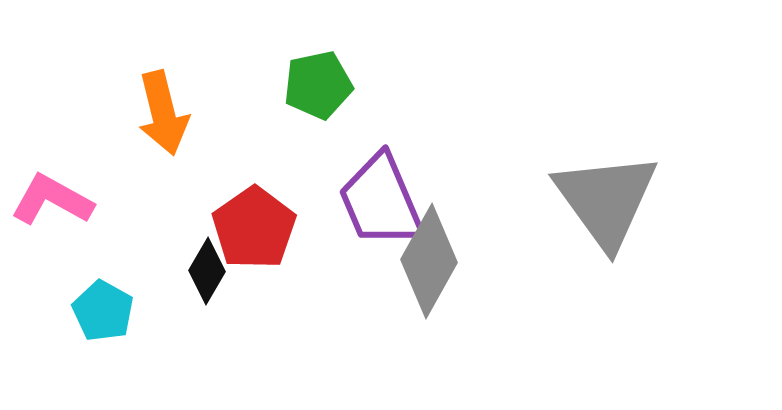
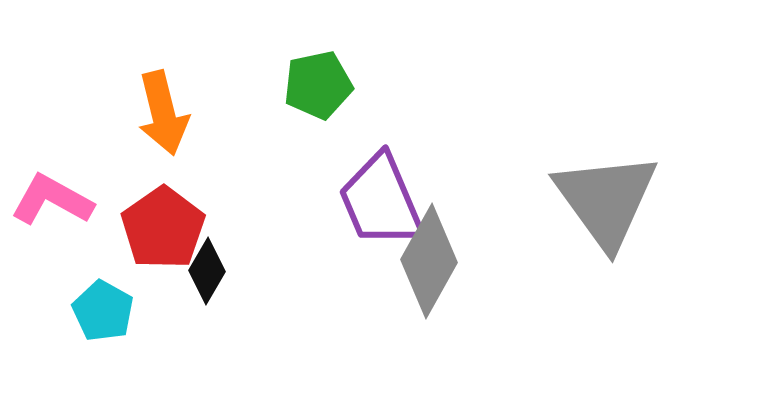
red pentagon: moved 91 px left
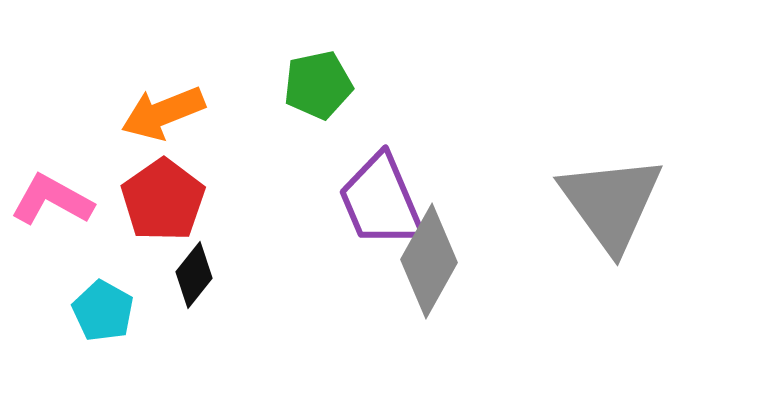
orange arrow: rotated 82 degrees clockwise
gray triangle: moved 5 px right, 3 px down
red pentagon: moved 28 px up
black diamond: moved 13 px left, 4 px down; rotated 8 degrees clockwise
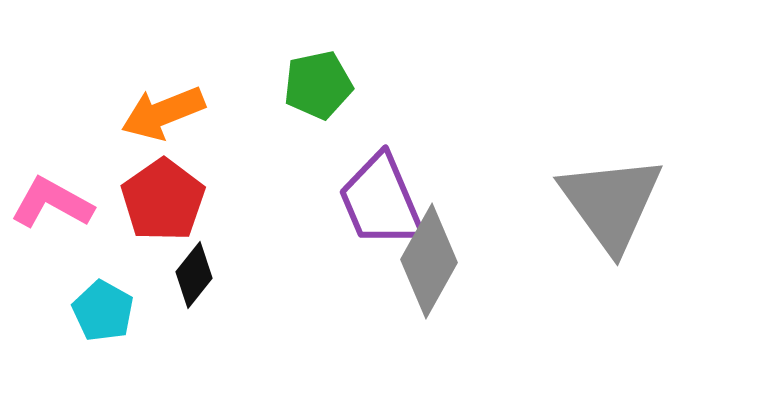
pink L-shape: moved 3 px down
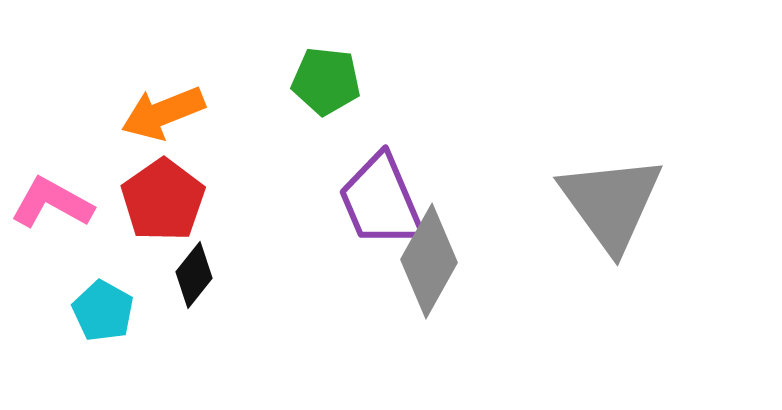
green pentagon: moved 8 px right, 4 px up; rotated 18 degrees clockwise
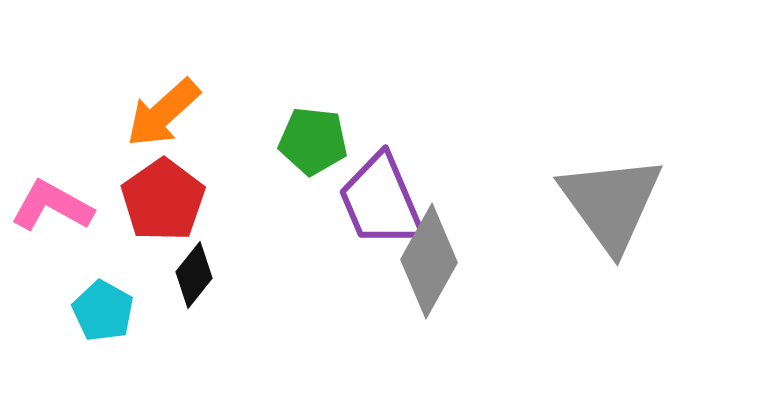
green pentagon: moved 13 px left, 60 px down
orange arrow: rotated 20 degrees counterclockwise
pink L-shape: moved 3 px down
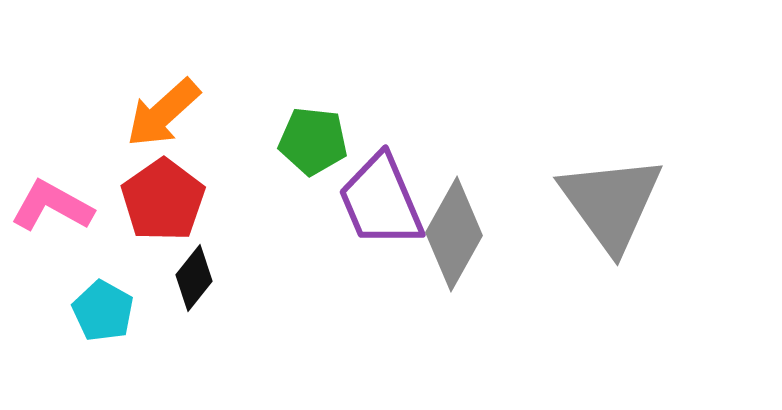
gray diamond: moved 25 px right, 27 px up
black diamond: moved 3 px down
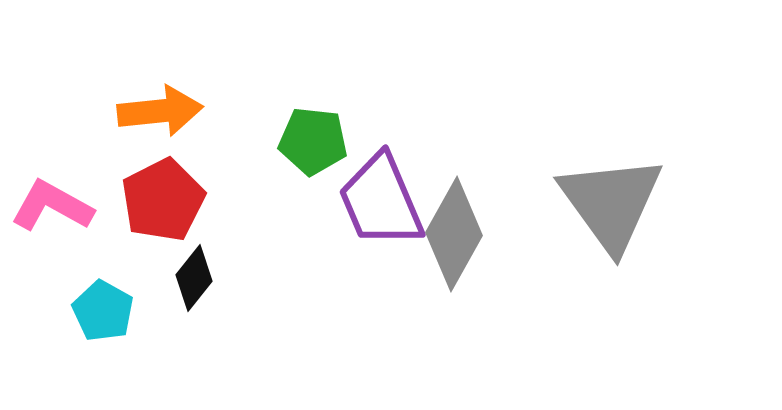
orange arrow: moved 3 px left, 2 px up; rotated 144 degrees counterclockwise
red pentagon: rotated 8 degrees clockwise
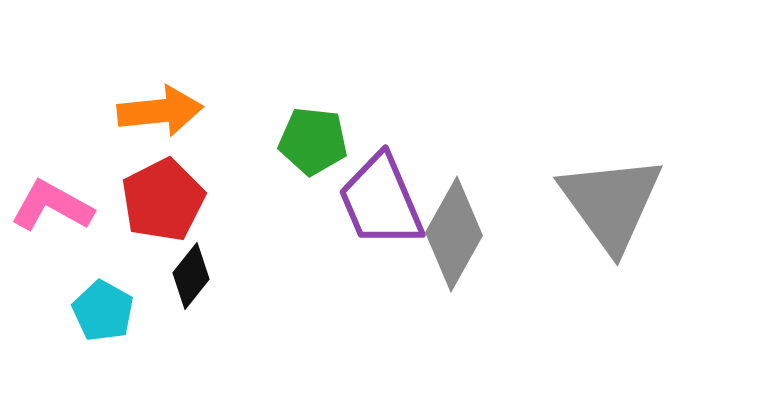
black diamond: moved 3 px left, 2 px up
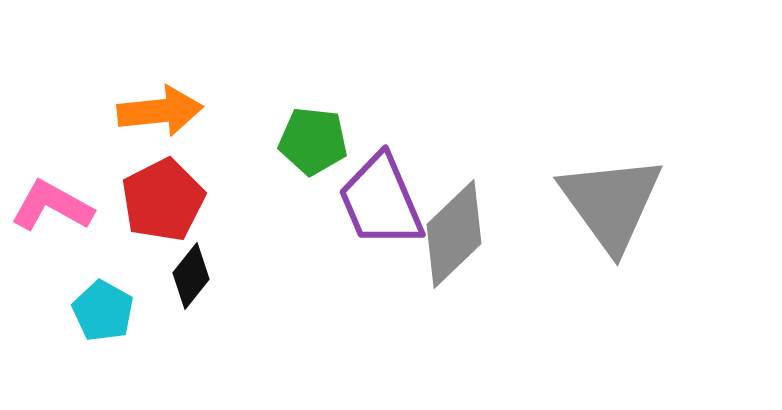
gray diamond: rotated 17 degrees clockwise
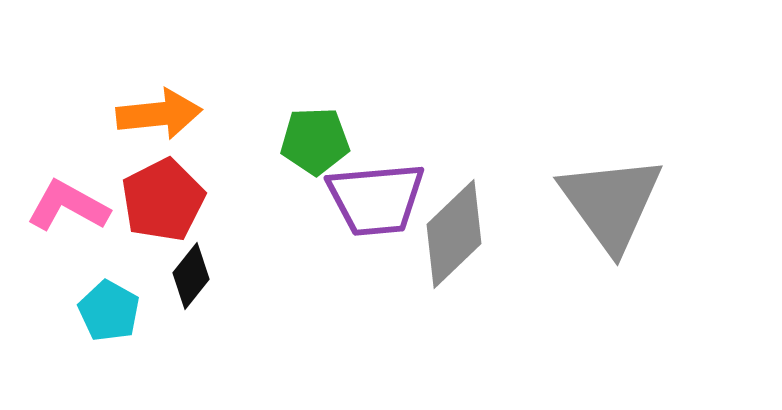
orange arrow: moved 1 px left, 3 px down
green pentagon: moved 2 px right; rotated 8 degrees counterclockwise
purple trapezoid: moved 5 px left, 2 px up; rotated 72 degrees counterclockwise
pink L-shape: moved 16 px right
cyan pentagon: moved 6 px right
